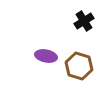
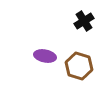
purple ellipse: moved 1 px left
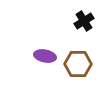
brown hexagon: moved 1 px left, 2 px up; rotated 16 degrees counterclockwise
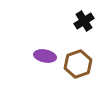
brown hexagon: rotated 20 degrees counterclockwise
